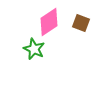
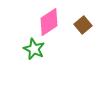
brown square: moved 2 px right, 2 px down; rotated 30 degrees clockwise
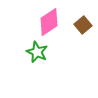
green star: moved 3 px right, 3 px down
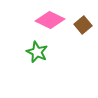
pink diamond: moved 1 px right, 2 px up; rotated 60 degrees clockwise
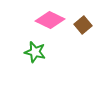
green star: moved 2 px left; rotated 10 degrees counterclockwise
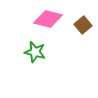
pink diamond: moved 2 px left, 1 px up; rotated 12 degrees counterclockwise
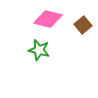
green star: moved 4 px right, 2 px up
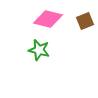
brown square: moved 2 px right, 4 px up; rotated 18 degrees clockwise
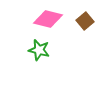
brown square: rotated 18 degrees counterclockwise
